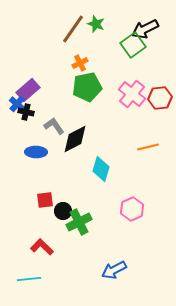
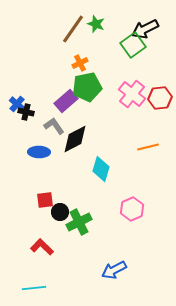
purple rectangle: moved 38 px right, 11 px down
blue ellipse: moved 3 px right
black circle: moved 3 px left, 1 px down
cyan line: moved 5 px right, 9 px down
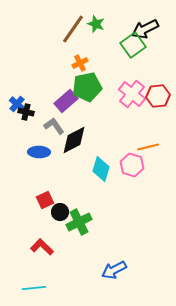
red hexagon: moved 2 px left, 2 px up
black diamond: moved 1 px left, 1 px down
red square: rotated 18 degrees counterclockwise
pink hexagon: moved 44 px up; rotated 20 degrees counterclockwise
